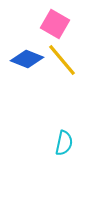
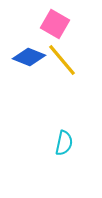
blue diamond: moved 2 px right, 2 px up
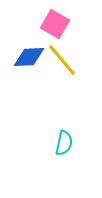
blue diamond: rotated 24 degrees counterclockwise
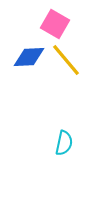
yellow line: moved 4 px right
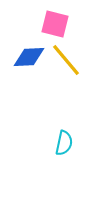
pink square: rotated 16 degrees counterclockwise
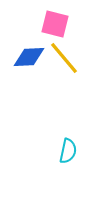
yellow line: moved 2 px left, 2 px up
cyan semicircle: moved 4 px right, 8 px down
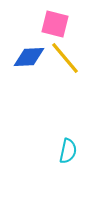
yellow line: moved 1 px right
